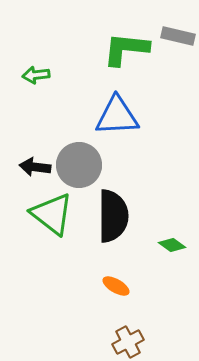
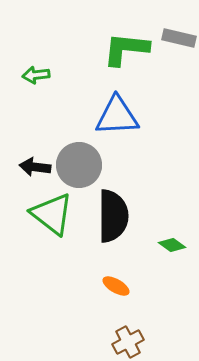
gray rectangle: moved 1 px right, 2 px down
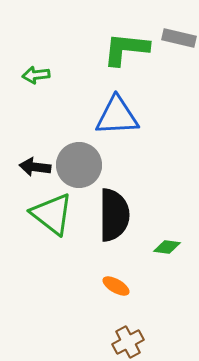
black semicircle: moved 1 px right, 1 px up
green diamond: moved 5 px left, 2 px down; rotated 28 degrees counterclockwise
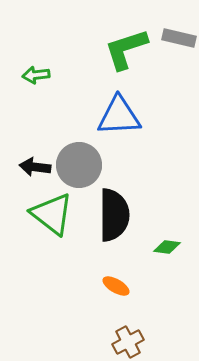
green L-shape: rotated 24 degrees counterclockwise
blue triangle: moved 2 px right
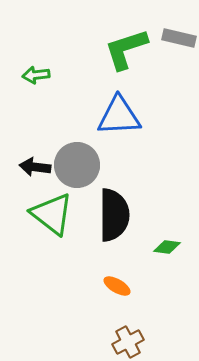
gray circle: moved 2 px left
orange ellipse: moved 1 px right
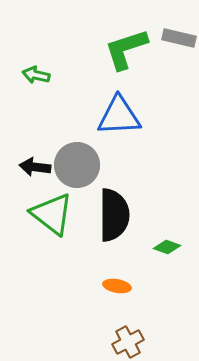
green arrow: rotated 20 degrees clockwise
green diamond: rotated 12 degrees clockwise
orange ellipse: rotated 20 degrees counterclockwise
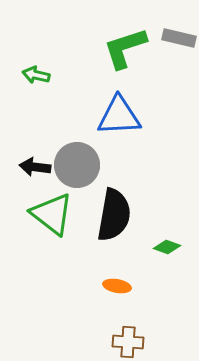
green L-shape: moved 1 px left, 1 px up
black semicircle: rotated 10 degrees clockwise
brown cross: rotated 32 degrees clockwise
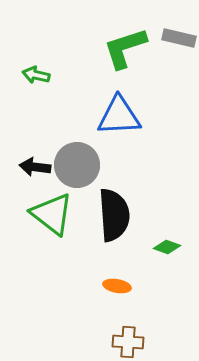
black semicircle: rotated 14 degrees counterclockwise
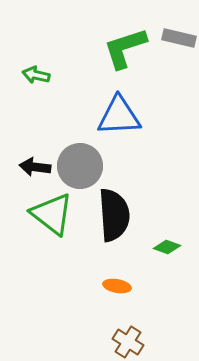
gray circle: moved 3 px right, 1 px down
brown cross: rotated 28 degrees clockwise
